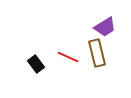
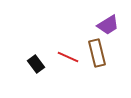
purple trapezoid: moved 3 px right, 2 px up
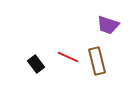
purple trapezoid: rotated 50 degrees clockwise
brown rectangle: moved 8 px down
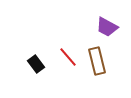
purple trapezoid: moved 1 px left, 2 px down; rotated 10 degrees clockwise
red line: rotated 25 degrees clockwise
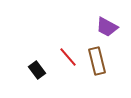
black rectangle: moved 1 px right, 6 px down
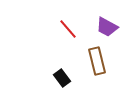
red line: moved 28 px up
black rectangle: moved 25 px right, 8 px down
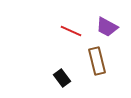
red line: moved 3 px right, 2 px down; rotated 25 degrees counterclockwise
